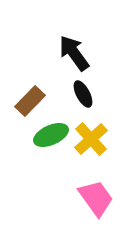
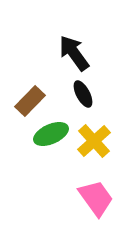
green ellipse: moved 1 px up
yellow cross: moved 3 px right, 2 px down
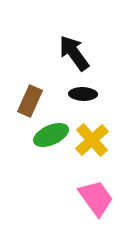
black ellipse: rotated 60 degrees counterclockwise
brown rectangle: rotated 20 degrees counterclockwise
green ellipse: moved 1 px down
yellow cross: moved 2 px left, 1 px up
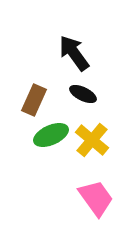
black ellipse: rotated 24 degrees clockwise
brown rectangle: moved 4 px right, 1 px up
yellow cross: rotated 8 degrees counterclockwise
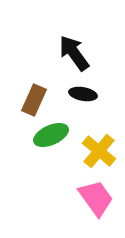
black ellipse: rotated 16 degrees counterclockwise
yellow cross: moved 7 px right, 11 px down
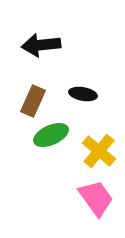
black arrow: moved 33 px left, 8 px up; rotated 60 degrees counterclockwise
brown rectangle: moved 1 px left, 1 px down
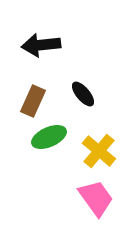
black ellipse: rotated 40 degrees clockwise
green ellipse: moved 2 px left, 2 px down
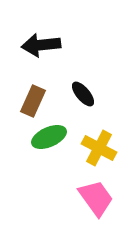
yellow cross: moved 3 px up; rotated 12 degrees counterclockwise
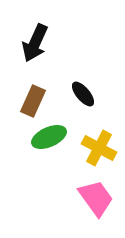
black arrow: moved 6 px left, 2 px up; rotated 60 degrees counterclockwise
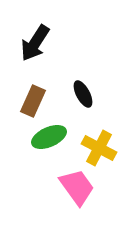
black arrow: rotated 9 degrees clockwise
black ellipse: rotated 12 degrees clockwise
pink trapezoid: moved 19 px left, 11 px up
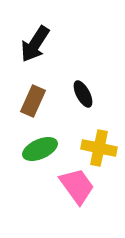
black arrow: moved 1 px down
green ellipse: moved 9 px left, 12 px down
yellow cross: rotated 16 degrees counterclockwise
pink trapezoid: moved 1 px up
